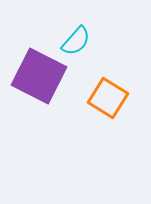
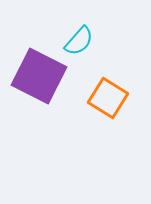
cyan semicircle: moved 3 px right
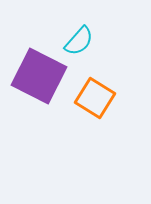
orange square: moved 13 px left
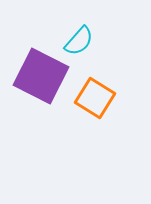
purple square: moved 2 px right
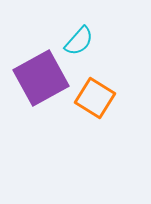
purple square: moved 2 px down; rotated 34 degrees clockwise
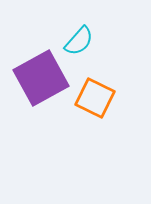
orange square: rotated 6 degrees counterclockwise
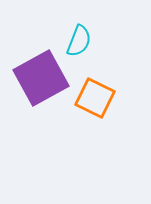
cyan semicircle: rotated 20 degrees counterclockwise
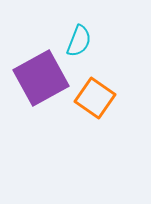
orange square: rotated 9 degrees clockwise
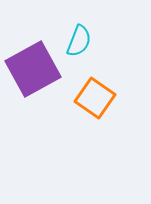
purple square: moved 8 px left, 9 px up
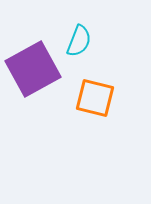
orange square: rotated 21 degrees counterclockwise
